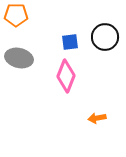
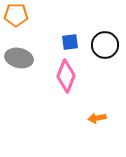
black circle: moved 8 px down
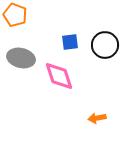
orange pentagon: moved 1 px left; rotated 20 degrees clockwise
gray ellipse: moved 2 px right
pink diamond: moved 7 px left; rotated 40 degrees counterclockwise
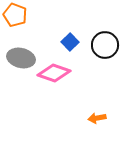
blue square: rotated 36 degrees counterclockwise
pink diamond: moved 5 px left, 3 px up; rotated 52 degrees counterclockwise
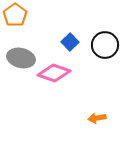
orange pentagon: rotated 15 degrees clockwise
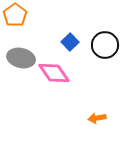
pink diamond: rotated 36 degrees clockwise
